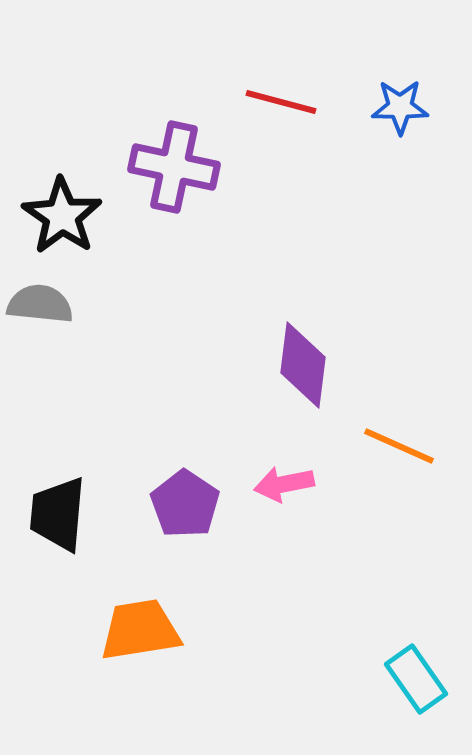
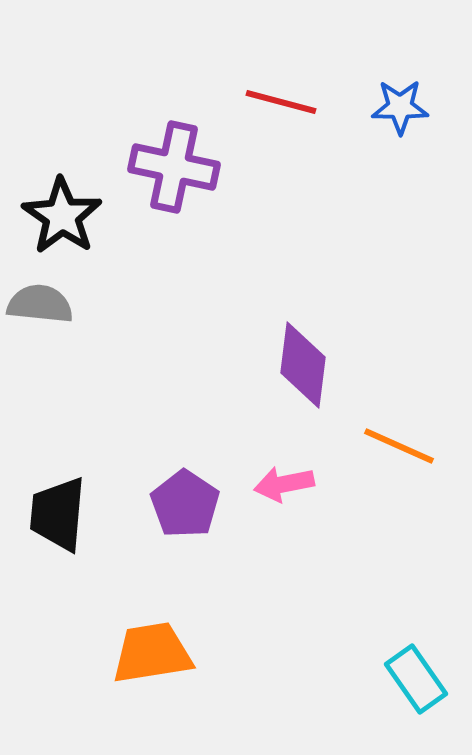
orange trapezoid: moved 12 px right, 23 px down
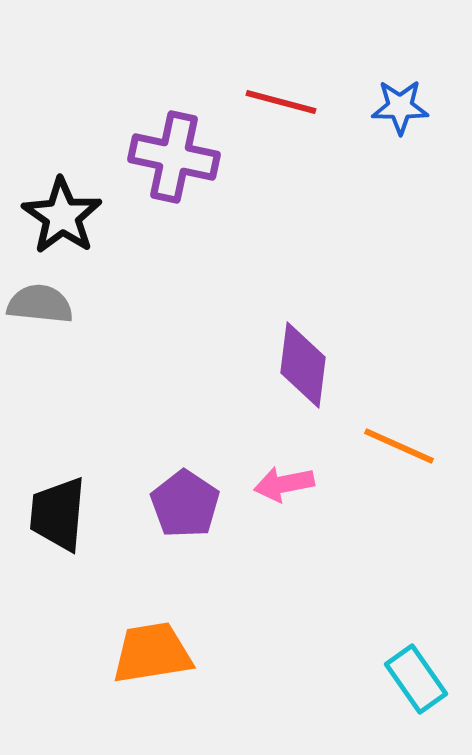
purple cross: moved 10 px up
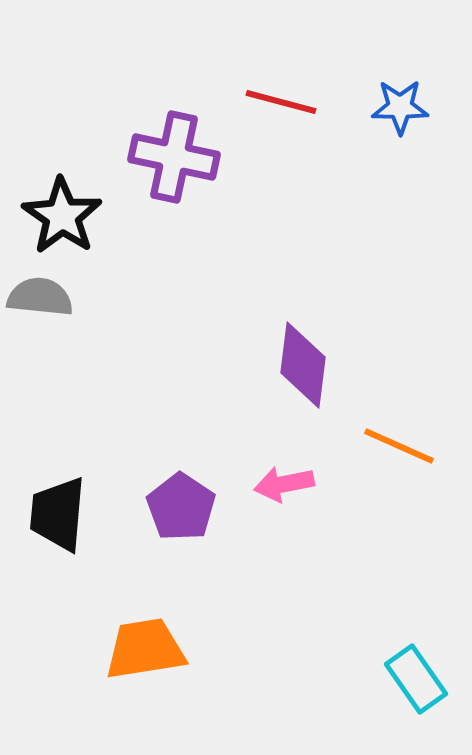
gray semicircle: moved 7 px up
purple pentagon: moved 4 px left, 3 px down
orange trapezoid: moved 7 px left, 4 px up
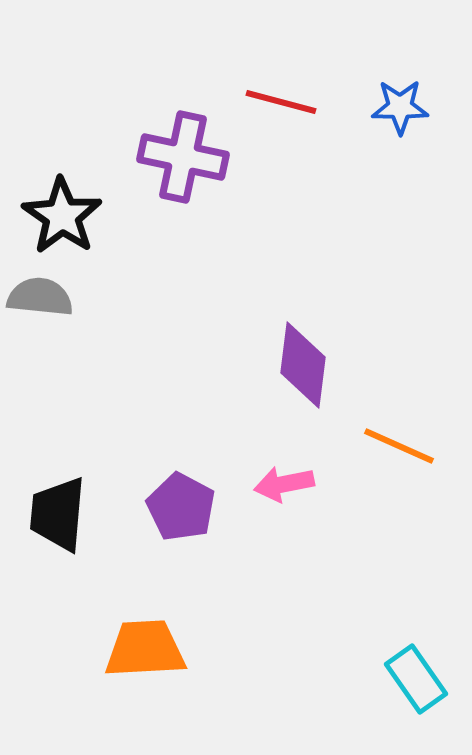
purple cross: moved 9 px right
purple pentagon: rotated 6 degrees counterclockwise
orange trapezoid: rotated 6 degrees clockwise
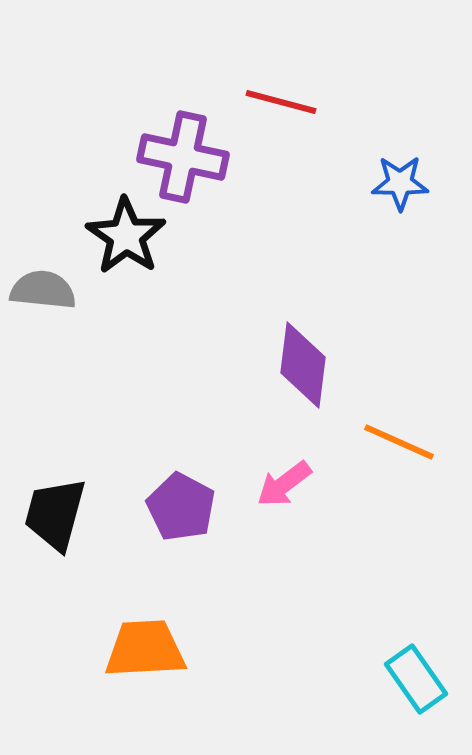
blue star: moved 76 px down
black star: moved 64 px right, 20 px down
gray semicircle: moved 3 px right, 7 px up
orange line: moved 4 px up
pink arrow: rotated 26 degrees counterclockwise
black trapezoid: moved 3 px left; rotated 10 degrees clockwise
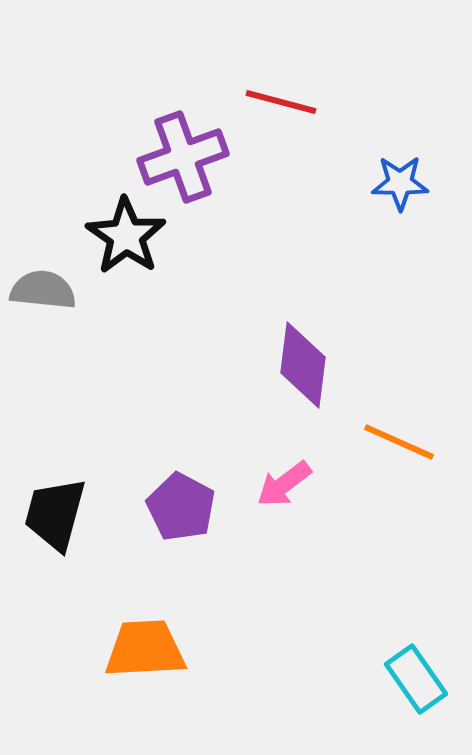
purple cross: rotated 32 degrees counterclockwise
